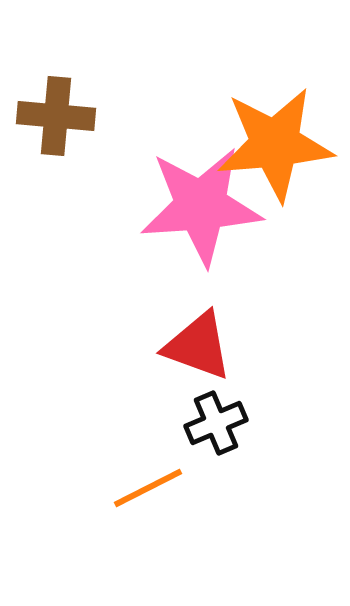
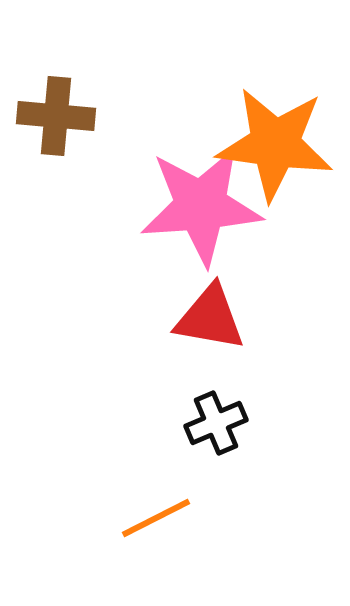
orange star: rotated 13 degrees clockwise
red triangle: moved 12 px right, 28 px up; rotated 10 degrees counterclockwise
orange line: moved 8 px right, 30 px down
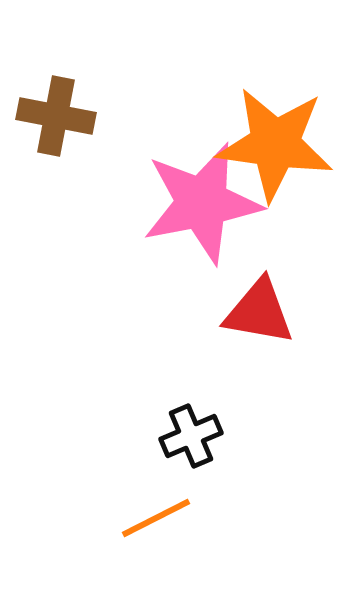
brown cross: rotated 6 degrees clockwise
pink star: moved 1 px right, 3 px up; rotated 7 degrees counterclockwise
red triangle: moved 49 px right, 6 px up
black cross: moved 25 px left, 13 px down
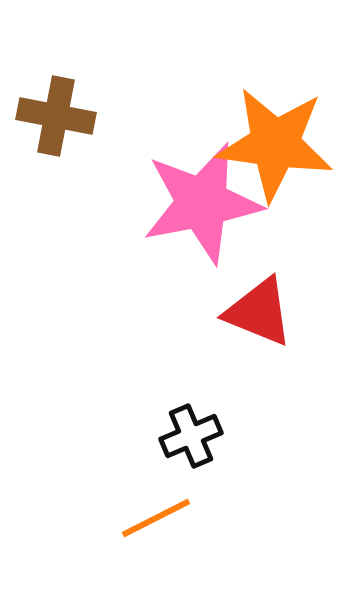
red triangle: rotated 12 degrees clockwise
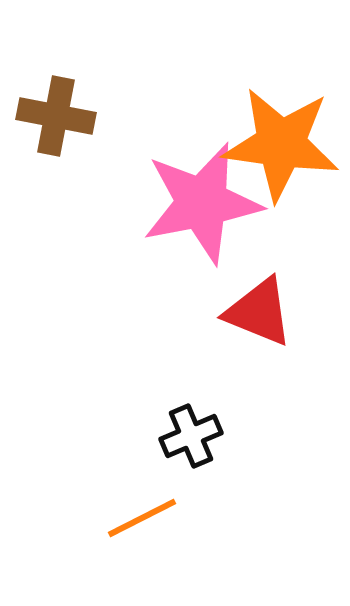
orange star: moved 6 px right
orange line: moved 14 px left
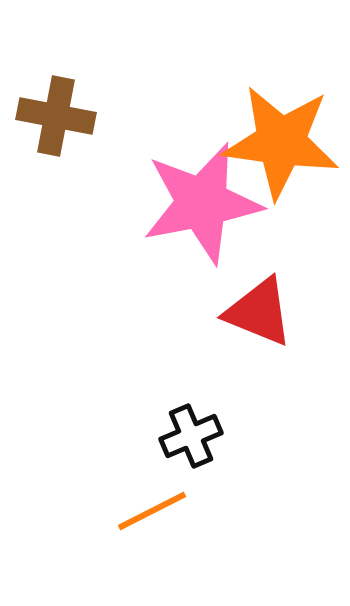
orange star: moved 2 px up
orange line: moved 10 px right, 7 px up
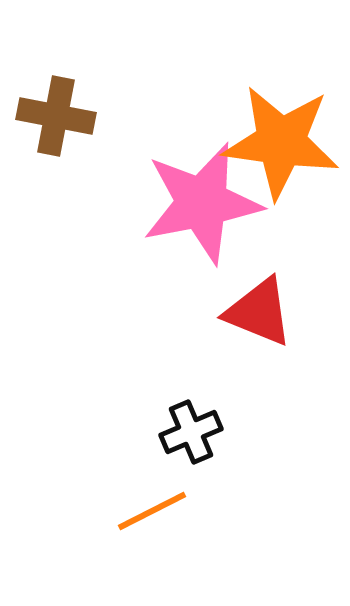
black cross: moved 4 px up
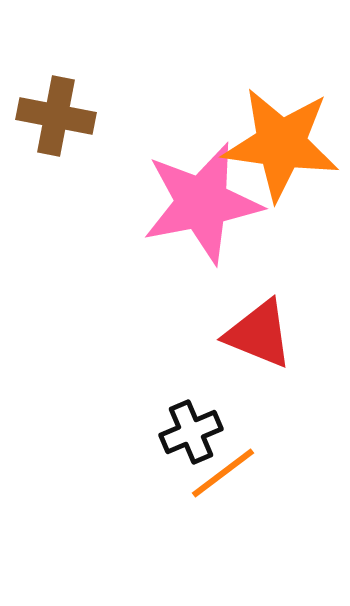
orange star: moved 2 px down
red triangle: moved 22 px down
orange line: moved 71 px right, 38 px up; rotated 10 degrees counterclockwise
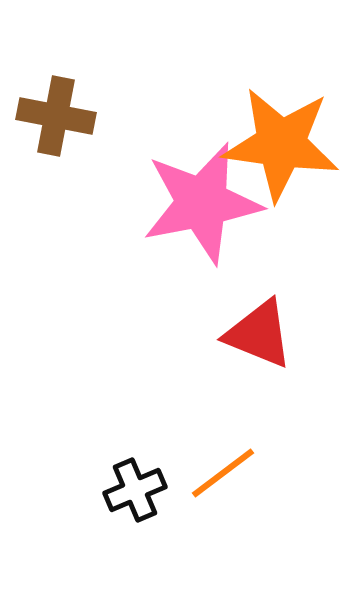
black cross: moved 56 px left, 58 px down
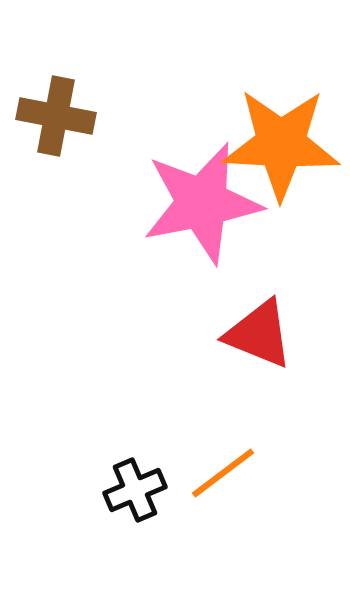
orange star: rotated 5 degrees counterclockwise
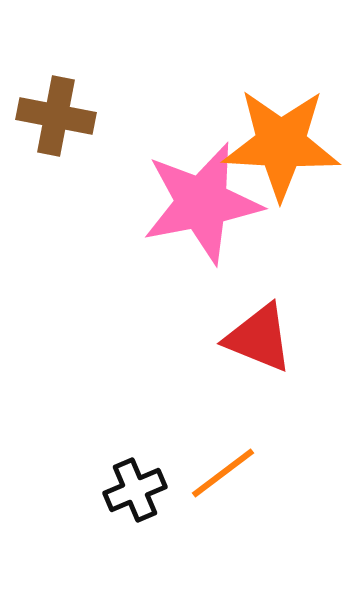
red triangle: moved 4 px down
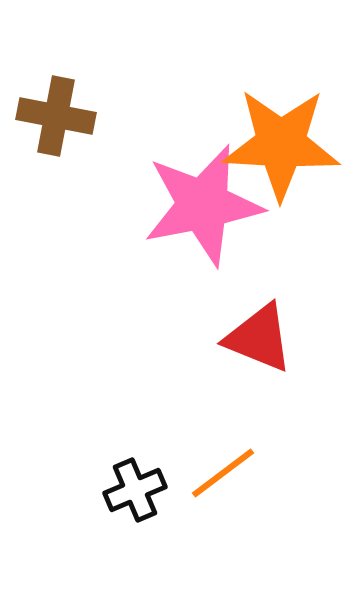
pink star: moved 1 px right, 2 px down
